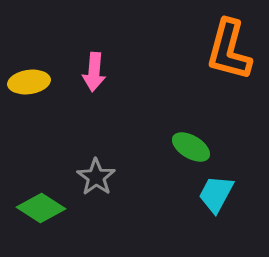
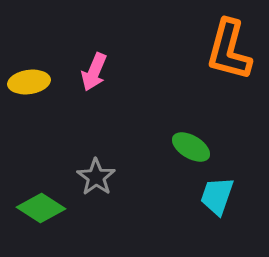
pink arrow: rotated 18 degrees clockwise
cyan trapezoid: moved 1 px right, 2 px down; rotated 9 degrees counterclockwise
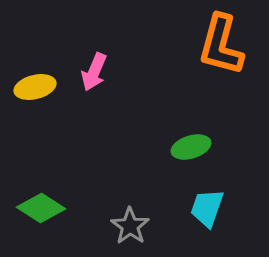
orange L-shape: moved 8 px left, 5 px up
yellow ellipse: moved 6 px right, 5 px down; rotated 6 degrees counterclockwise
green ellipse: rotated 48 degrees counterclockwise
gray star: moved 34 px right, 49 px down
cyan trapezoid: moved 10 px left, 12 px down
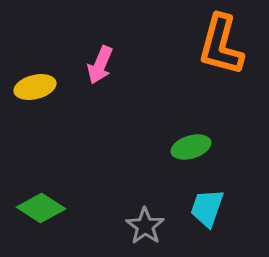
pink arrow: moved 6 px right, 7 px up
gray star: moved 15 px right
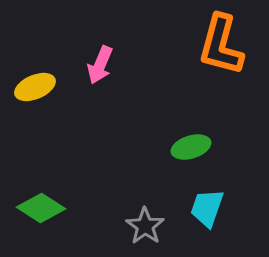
yellow ellipse: rotated 9 degrees counterclockwise
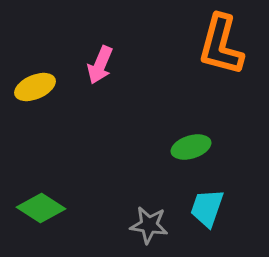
gray star: moved 4 px right, 1 px up; rotated 27 degrees counterclockwise
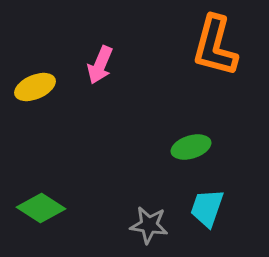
orange L-shape: moved 6 px left, 1 px down
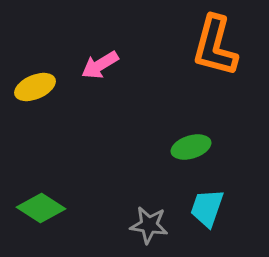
pink arrow: rotated 36 degrees clockwise
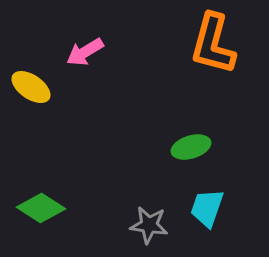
orange L-shape: moved 2 px left, 2 px up
pink arrow: moved 15 px left, 13 px up
yellow ellipse: moved 4 px left; rotated 57 degrees clockwise
